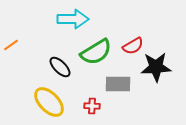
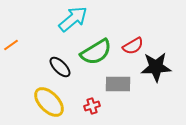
cyan arrow: rotated 40 degrees counterclockwise
red cross: rotated 21 degrees counterclockwise
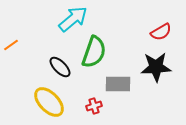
red semicircle: moved 28 px right, 14 px up
green semicircle: moved 2 px left; rotated 40 degrees counterclockwise
red cross: moved 2 px right
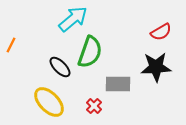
orange line: rotated 28 degrees counterclockwise
green semicircle: moved 4 px left
red cross: rotated 28 degrees counterclockwise
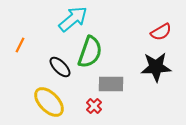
orange line: moved 9 px right
gray rectangle: moved 7 px left
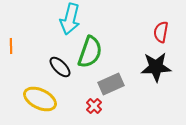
cyan arrow: moved 3 px left; rotated 144 degrees clockwise
red semicircle: rotated 130 degrees clockwise
orange line: moved 9 px left, 1 px down; rotated 28 degrees counterclockwise
gray rectangle: rotated 25 degrees counterclockwise
yellow ellipse: moved 9 px left, 3 px up; rotated 20 degrees counterclockwise
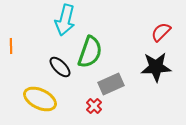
cyan arrow: moved 5 px left, 1 px down
red semicircle: rotated 35 degrees clockwise
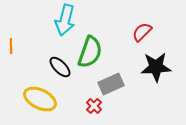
red semicircle: moved 19 px left
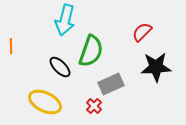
green semicircle: moved 1 px right, 1 px up
yellow ellipse: moved 5 px right, 3 px down
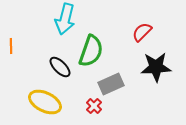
cyan arrow: moved 1 px up
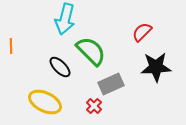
green semicircle: rotated 64 degrees counterclockwise
